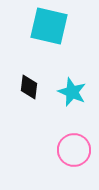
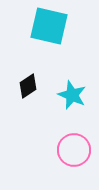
black diamond: moved 1 px left, 1 px up; rotated 50 degrees clockwise
cyan star: moved 3 px down
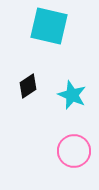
pink circle: moved 1 px down
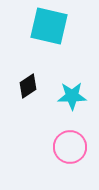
cyan star: moved 1 px down; rotated 24 degrees counterclockwise
pink circle: moved 4 px left, 4 px up
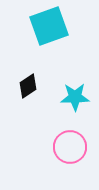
cyan square: rotated 33 degrees counterclockwise
cyan star: moved 3 px right, 1 px down
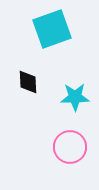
cyan square: moved 3 px right, 3 px down
black diamond: moved 4 px up; rotated 60 degrees counterclockwise
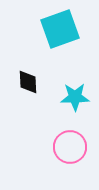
cyan square: moved 8 px right
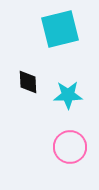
cyan square: rotated 6 degrees clockwise
cyan star: moved 7 px left, 2 px up
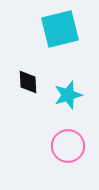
cyan star: rotated 16 degrees counterclockwise
pink circle: moved 2 px left, 1 px up
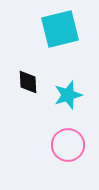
pink circle: moved 1 px up
